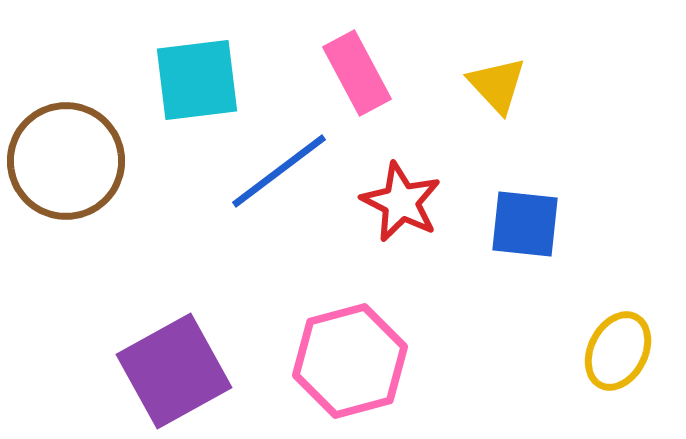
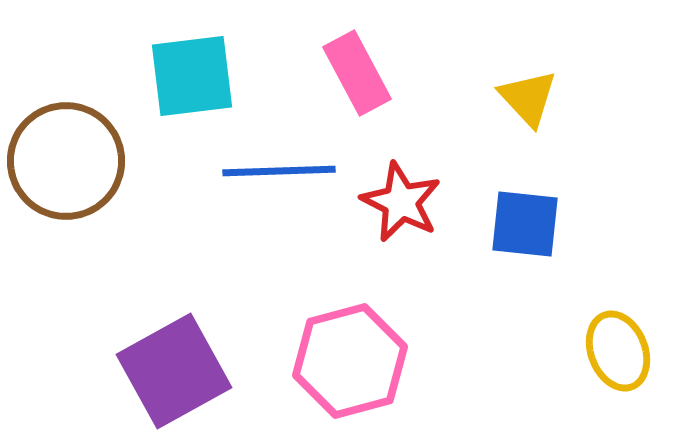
cyan square: moved 5 px left, 4 px up
yellow triangle: moved 31 px right, 13 px down
blue line: rotated 35 degrees clockwise
yellow ellipse: rotated 48 degrees counterclockwise
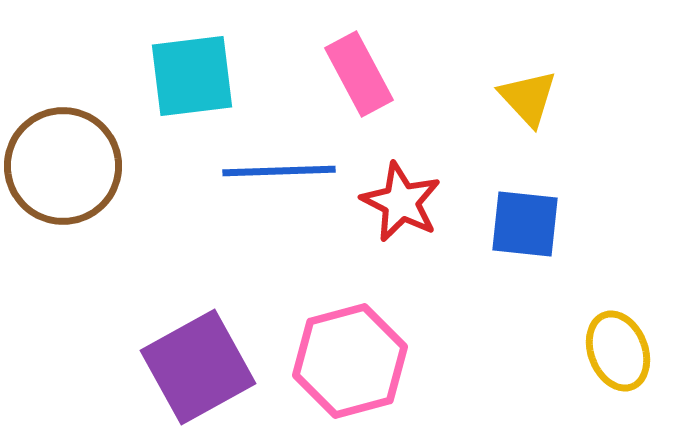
pink rectangle: moved 2 px right, 1 px down
brown circle: moved 3 px left, 5 px down
purple square: moved 24 px right, 4 px up
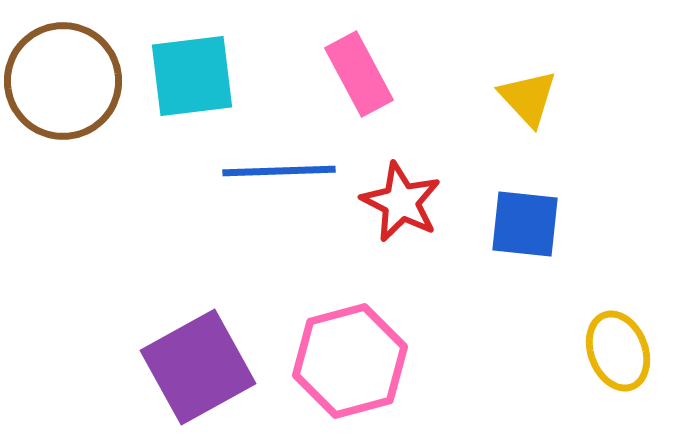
brown circle: moved 85 px up
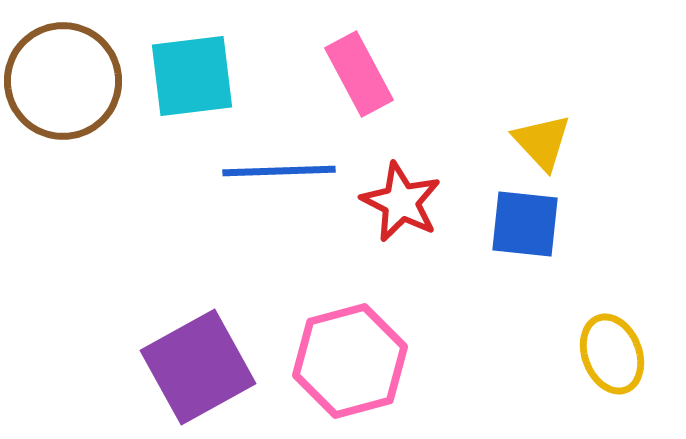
yellow triangle: moved 14 px right, 44 px down
yellow ellipse: moved 6 px left, 3 px down
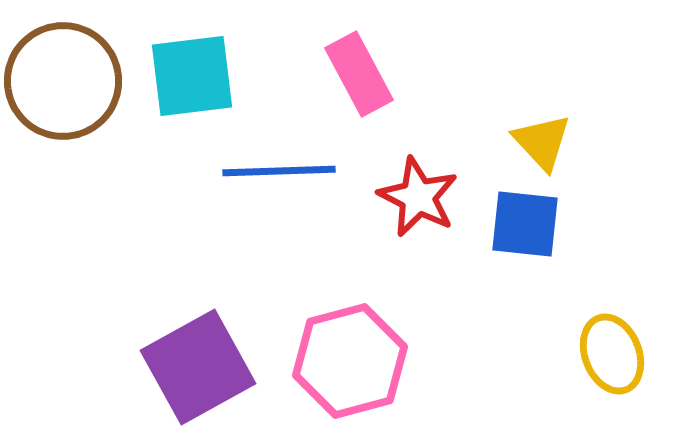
red star: moved 17 px right, 5 px up
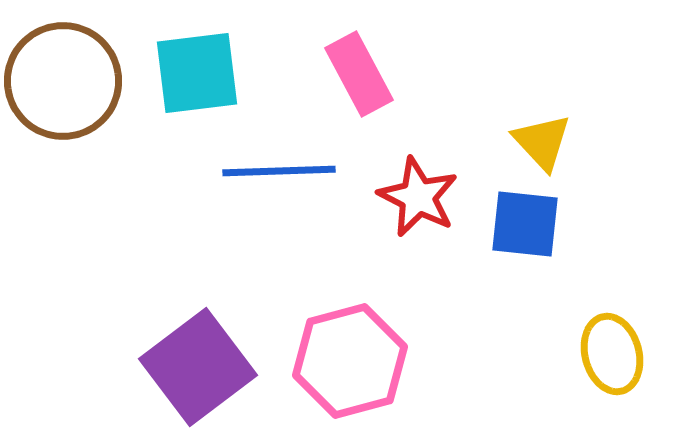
cyan square: moved 5 px right, 3 px up
yellow ellipse: rotated 6 degrees clockwise
purple square: rotated 8 degrees counterclockwise
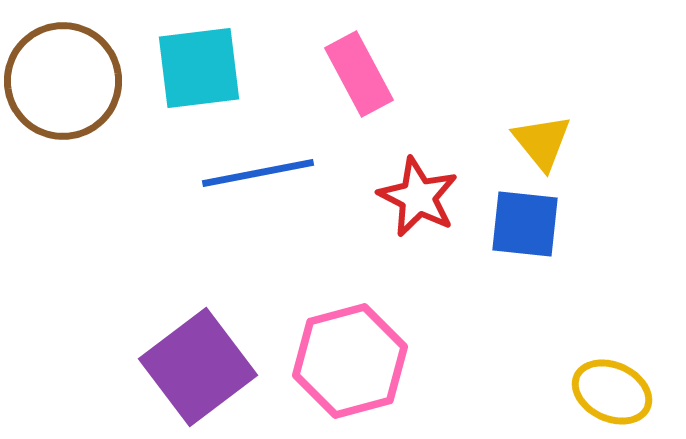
cyan square: moved 2 px right, 5 px up
yellow triangle: rotated 4 degrees clockwise
blue line: moved 21 px left, 2 px down; rotated 9 degrees counterclockwise
yellow ellipse: moved 38 px down; rotated 50 degrees counterclockwise
